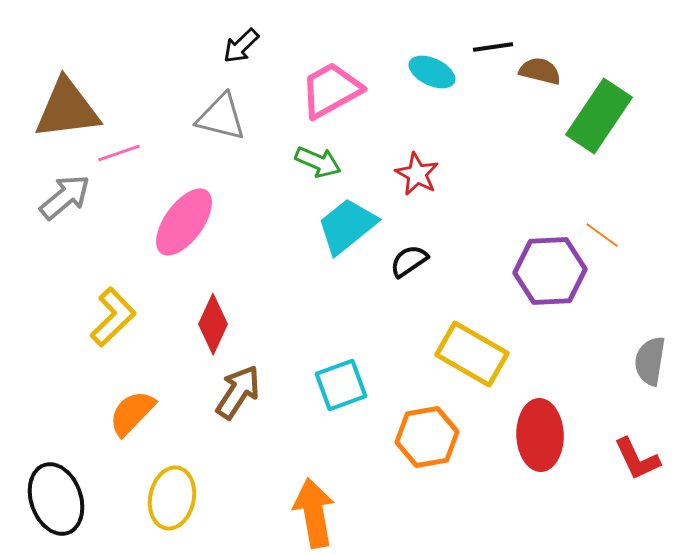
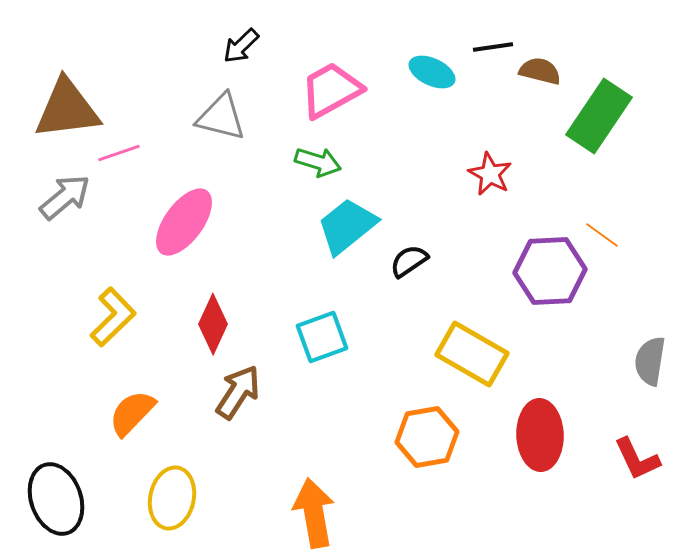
green arrow: rotated 6 degrees counterclockwise
red star: moved 73 px right
cyan square: moved 19 px left, 48 px up
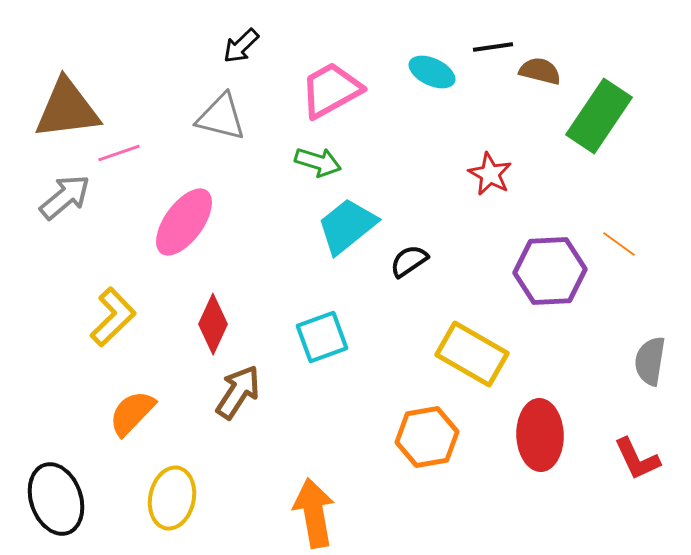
orange line: moved 17 px right, 9 px down
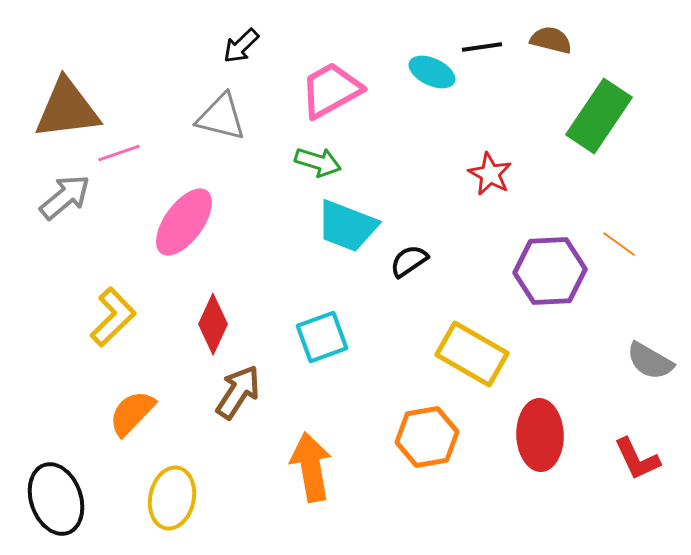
black line: moved 11 px left
brown semicircle: moved 11 px right, 31 px up
cyan trapezoid: rotated 120 degrees counterclockwise
gray semicircle: rotated 69 degrees counterclockwise
orange arrow: moved 3 px left, 46 px up
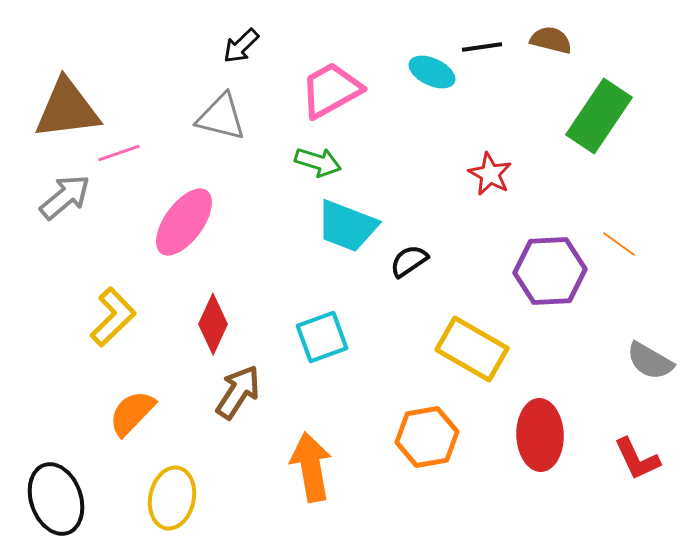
yellow rectangle: moved 5 px up
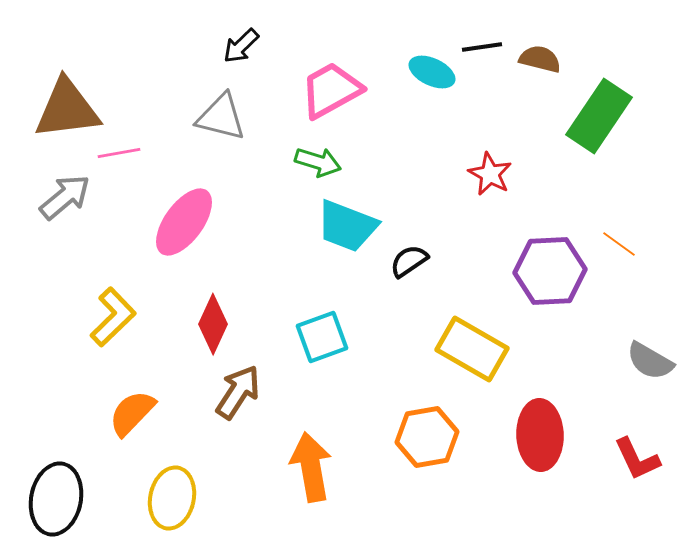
brown semicircle: moved 11 px left, 19 px down
pink line: rotated 9 degrees clockwise
black ellipse: rotated 30 degrees clockwise
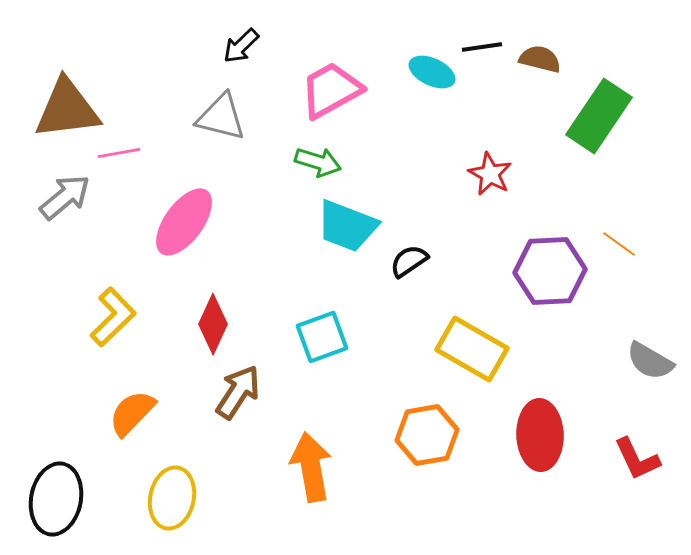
orange hexagon: moved 2 px up
